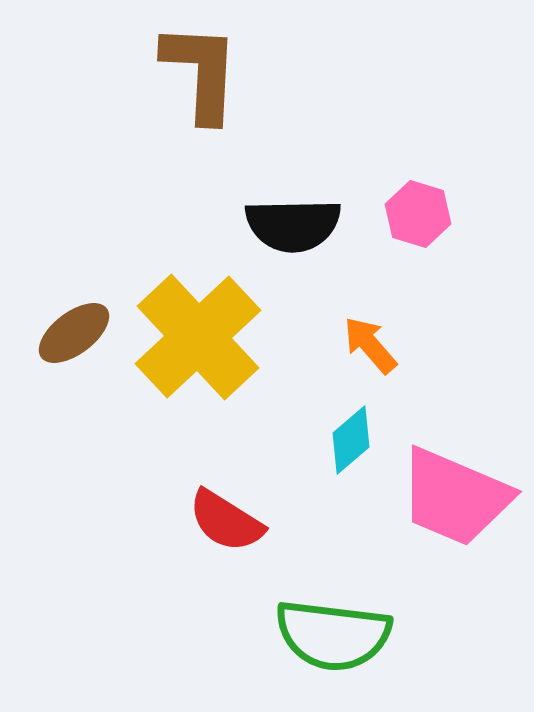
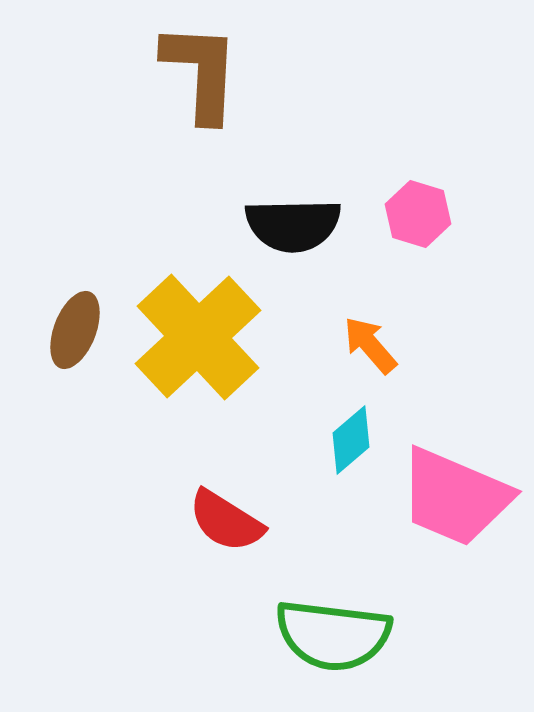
brown ellipse: moved 1 px right, 3 px up; rotated 32 degrees counterclockwise
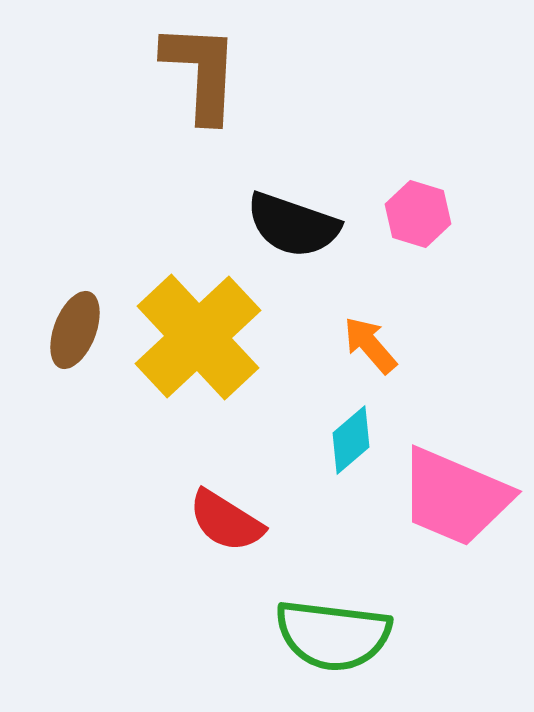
black semicircle: rotated 20 degrees clockwise
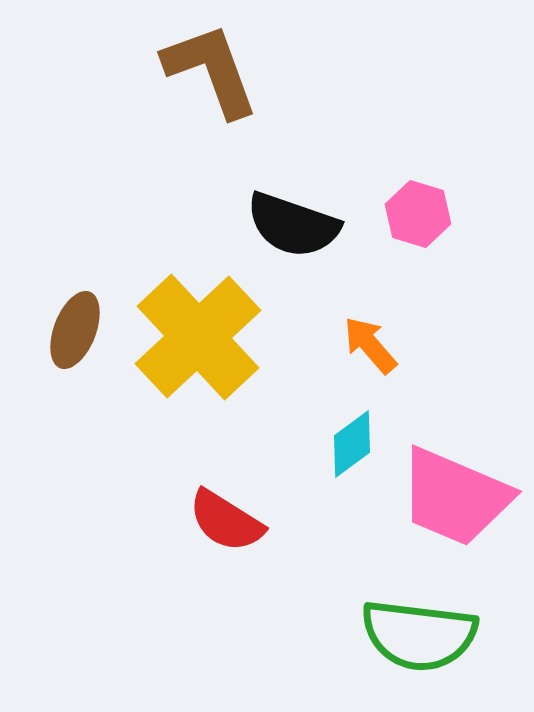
brown L-shape: moved 10 px right, 2 px up; rotated 23 degrees counterclockwise
cyan diamond: moved 1 px right, 4 px down; rotated 4 degrees clockwise
green semicircle: moved 86 px right
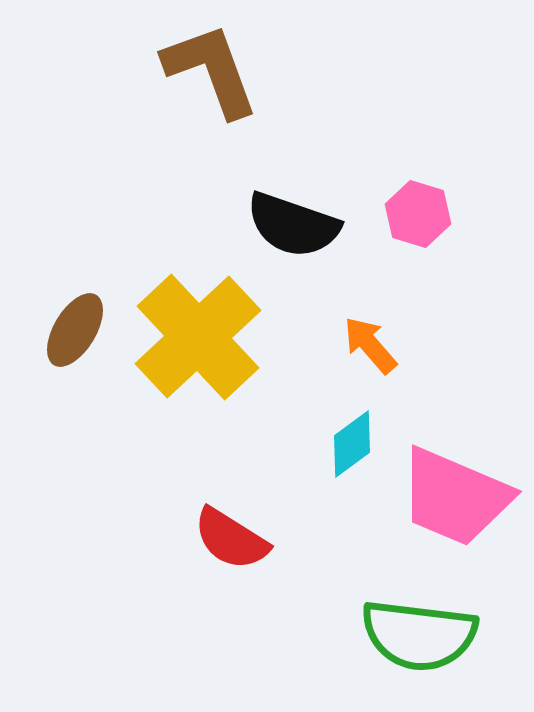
brown ellipse: rotated 10 degrees clockwise
red semicircle: moved 5 px right, 18 px down
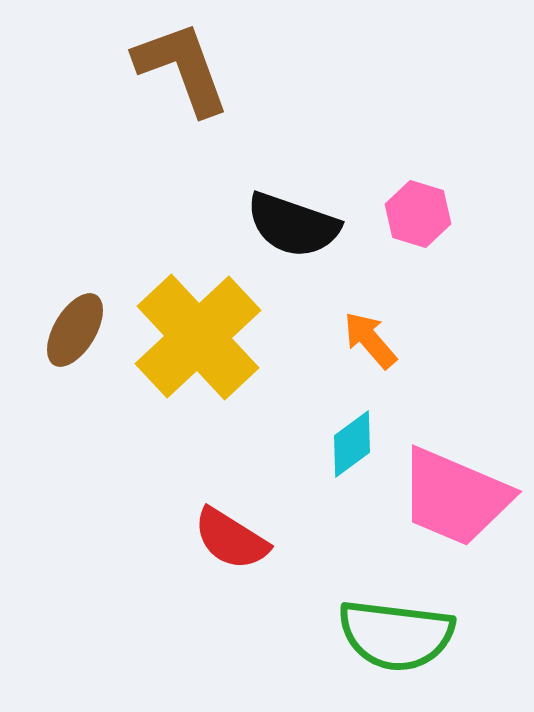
brown L-shape: moved 29 px left, 2 px up
orange arrow: moved 5 px up
green semicircle: moved 23 px left
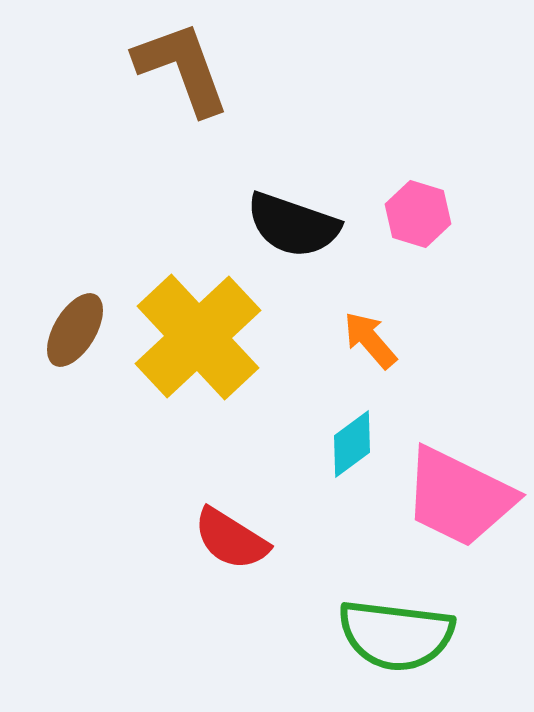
pink trapezoid: moved 4 px right; rotated 3 degrees clockwise
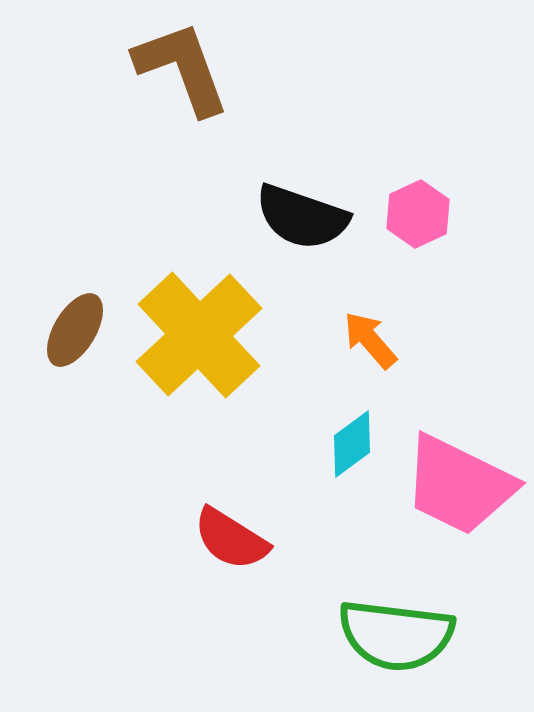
pink hexagon: rotated 18 degrees clockwise
black semicircle: moved 9 px right, 8 px up
yellow cross: moved 1 px right, 2 px up
pink trapezoid: moved 12 px up
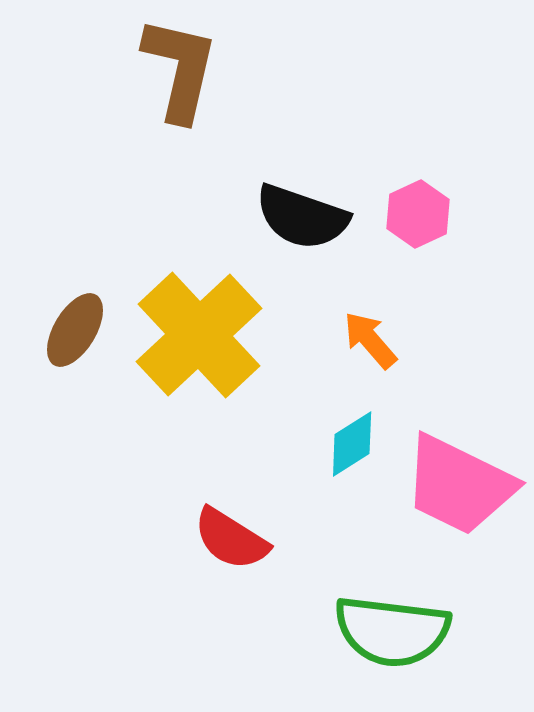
brown L-shape: moved 2 px left, 1 px down; rotated 33 degrees clockwise
cyan diamond: rotated 4 degrees clockwise
green semicircle: moved 4 px left, 4 px up
